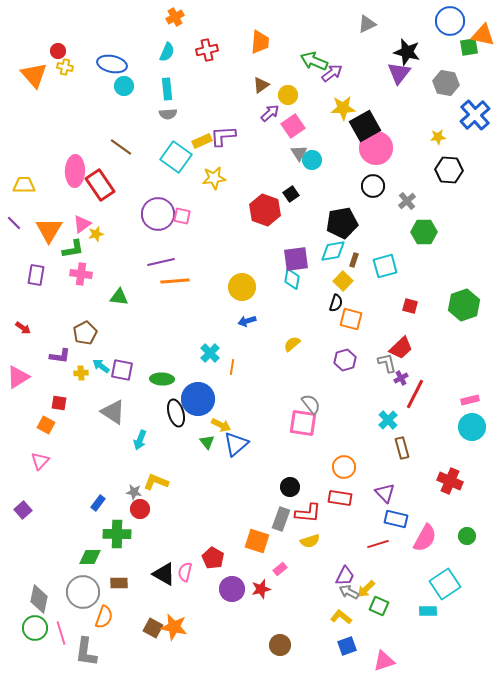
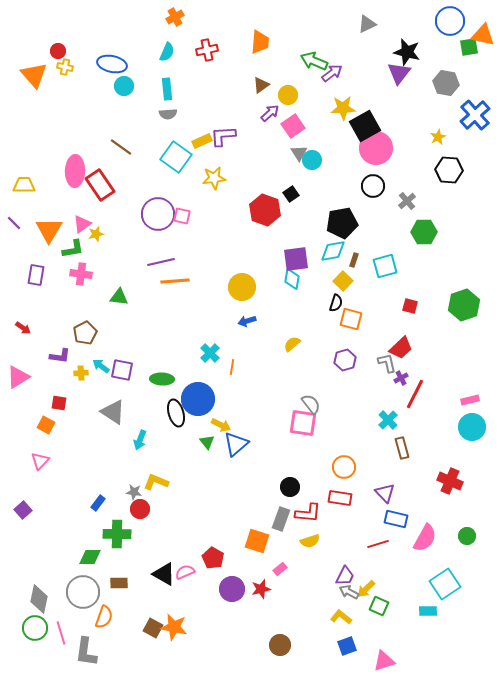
yellow star at (438, 137): rotated 21 degrees counterclockwise
pink semicircle at (185, 572): rotated 54 degrees clockwise
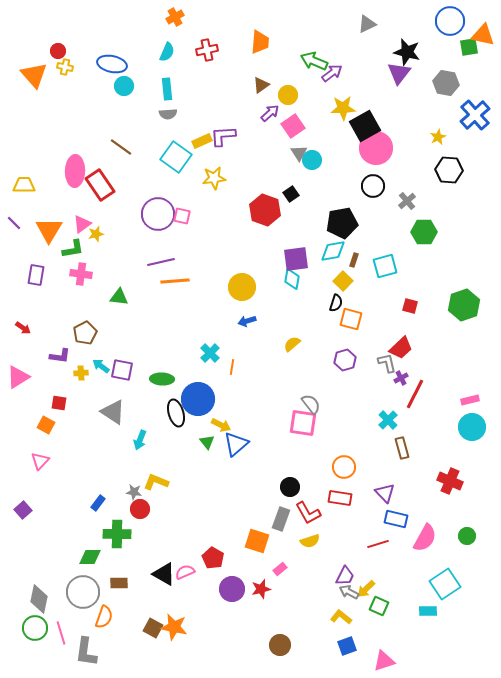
red L-shape at (308, 513): rotated 56 degrees clockwise
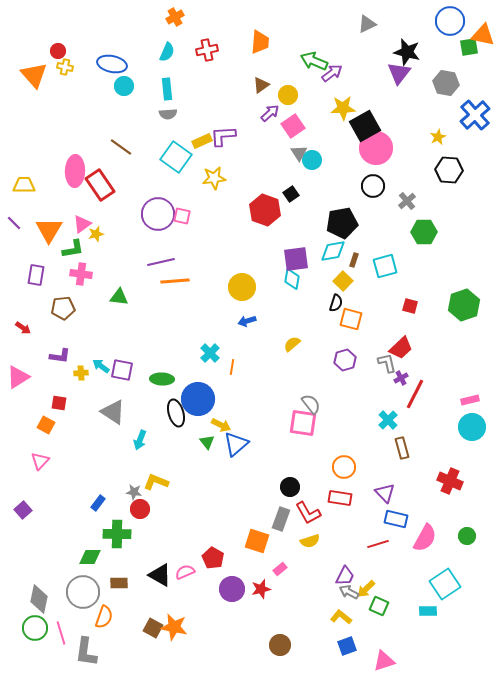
brown pentagon at (85, 333): moved 22 px left, 25 px up; rotated 20 degrees clockwise
black triangle at (164, 574): moved 4 px left, 1 px down
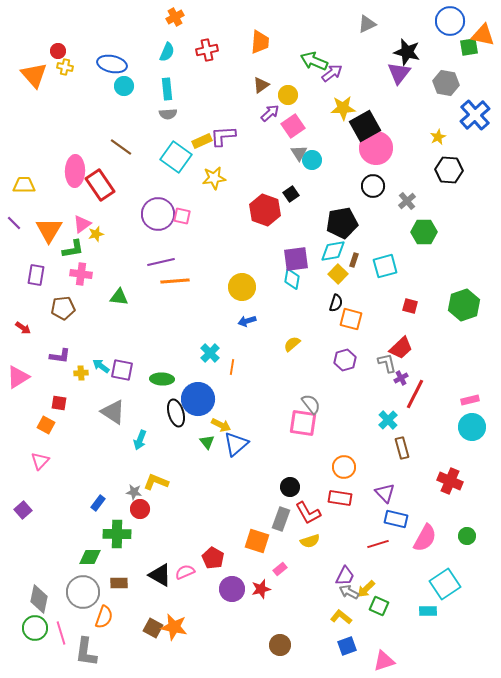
yellow square at (343, 281): moved 5 px left, 7 px up
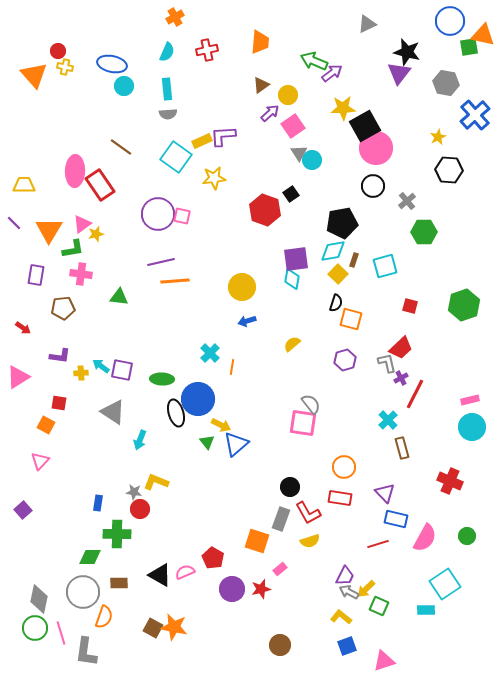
blue rectangle at (98, 503): rotated 28 degrees counterclockwise
cyan rectangle at (428, 611): moved 2 px left, 1 px up
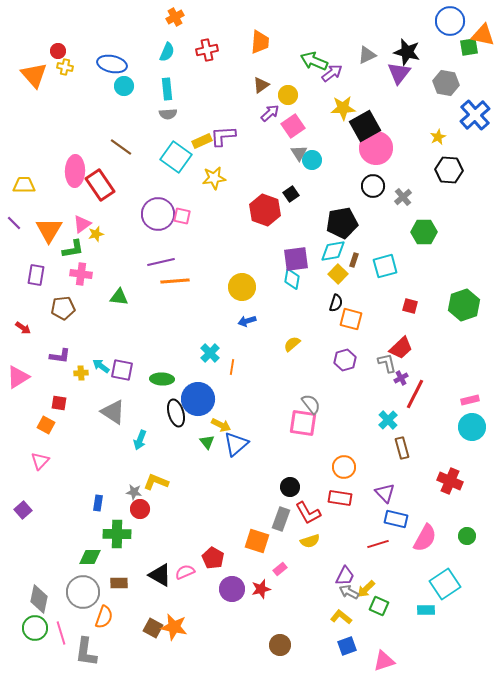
gray triangle at (367, 24): moved 31 px down
gray cross at (407, 201): moved 4 px left, 4 px up
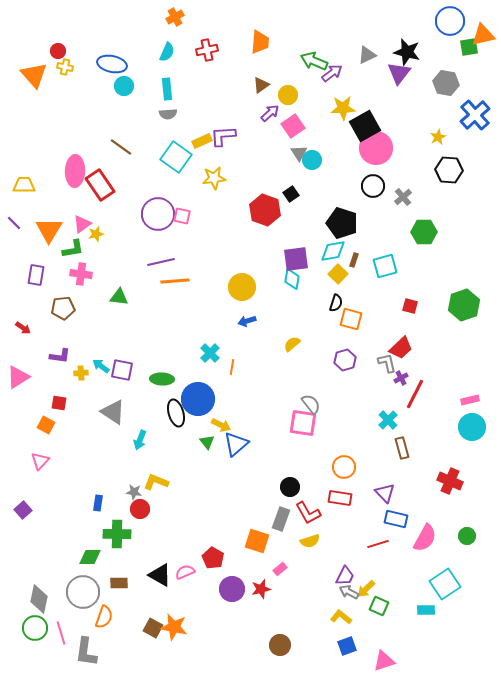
orange triangle at (483, 35): rotated 25 degrees counterclockwise
black pentagon at (342, 223): rotated 28 degrees clockwise
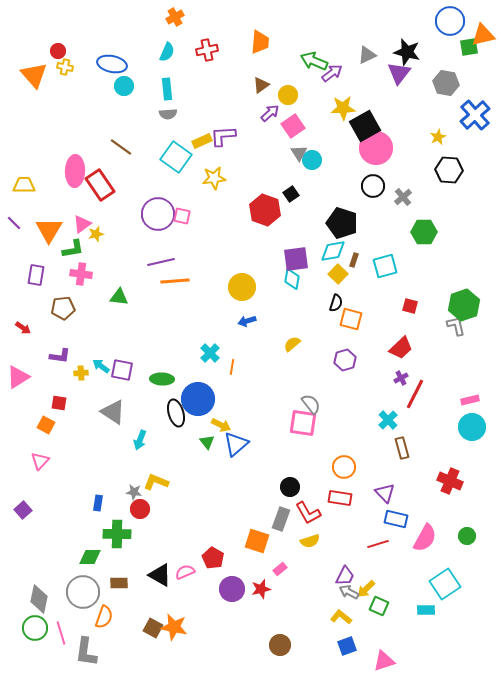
gray L-shape at (387, 363): moved 69 px right, 37 px up
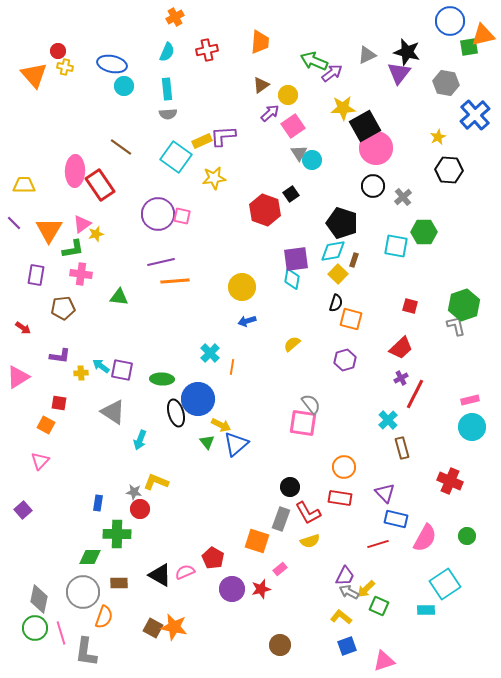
cyan square at (385, 266): moved 11 px right, 20 px up; rotated 25 degrees clockwise
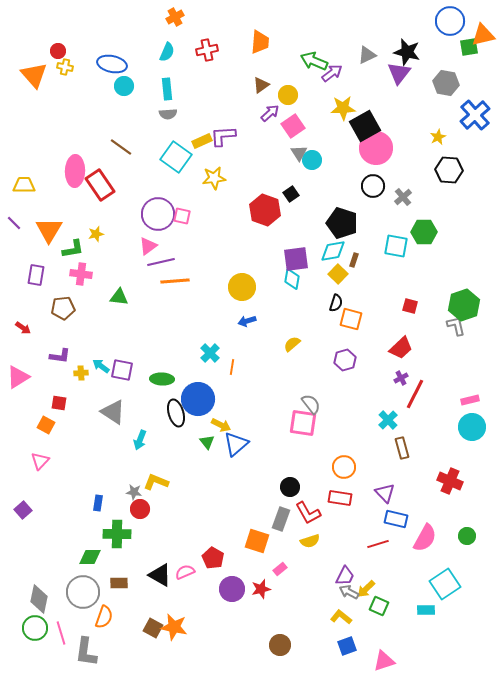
pink triangle at (82, 224): moved 66 px right, 22 px down
